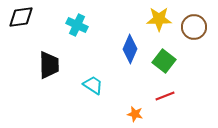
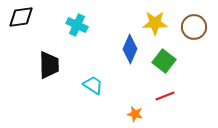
yellow star: moved 4 px left, 4 px down
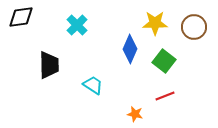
cyan cross: rotated 20 degrees clockwise
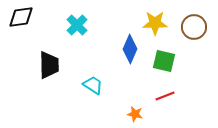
green square: rotated 25 degrees counterclockwise
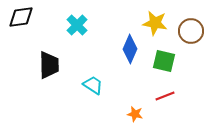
yellow star: rotated 10 degrees clockwise
brown circle: moved 3 px left, 4 px down
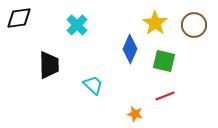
black diamond: moved 2 px left, 1 px down
yellow star: rotated 25 degrees clockwise
brown circle: moved 3 px right, 6 px up
cyan trapezoid: rotated 10 degrees clockwise
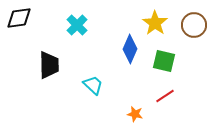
red line: rotated 12 degrees counterclockwise
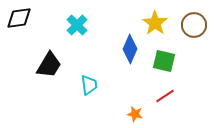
black trapezoid: rotated 32 degrees clockwise
cyan trapezoid: moved 4 px left; rotated 40 degrees clockwise
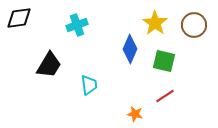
cyan cross: rotated 25 degrees clockwise
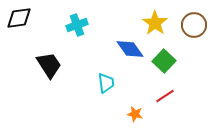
blue diamond: rotated 60 degrees counterclockwise
green square: rotated 30 degrees clockwise
black trapezoid: rotated 64 degrees counterclockwise
cyan trapezoid: moved 17 px right, 2 px up
